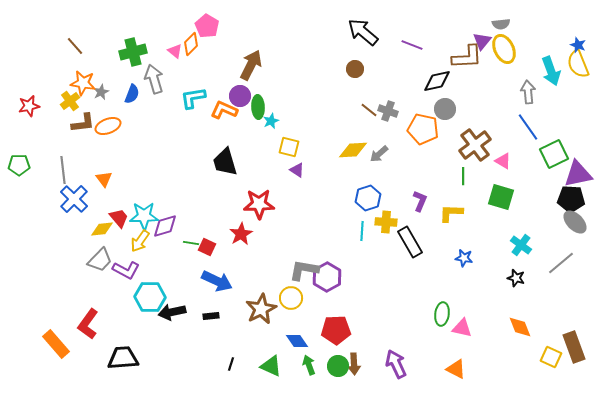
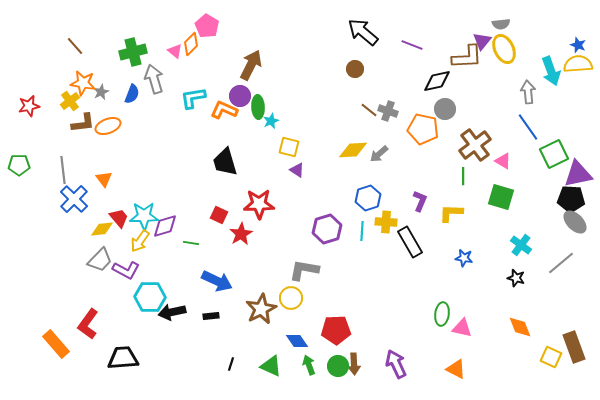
yellow semicircle at (578, 64): rotated 108 degrees clockwise
red square at (207, 247): moved 12 px right, 32 px up
purple hexagon at (327, 277): moved 48 px up; rotated 12 degrees clockwise
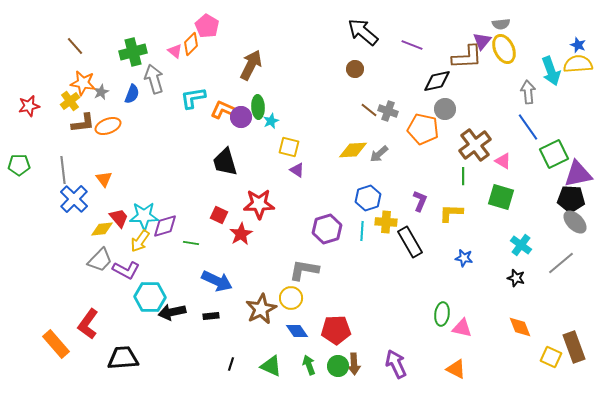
purple circle at (240, 96): moved 1 px right, 21 px down
blue diamond at (297, 341): moved 10 px up
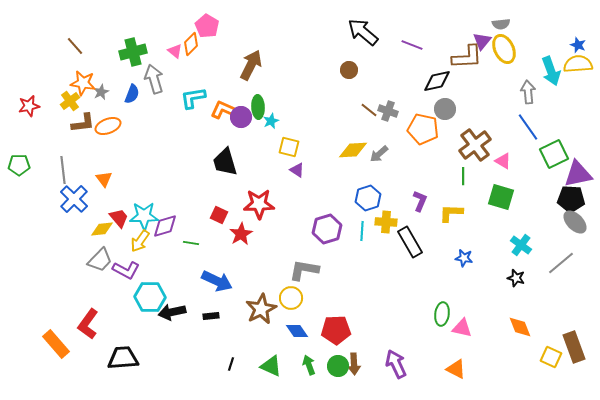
brown circle at (355, 69): moved 6 px left, 1 px down
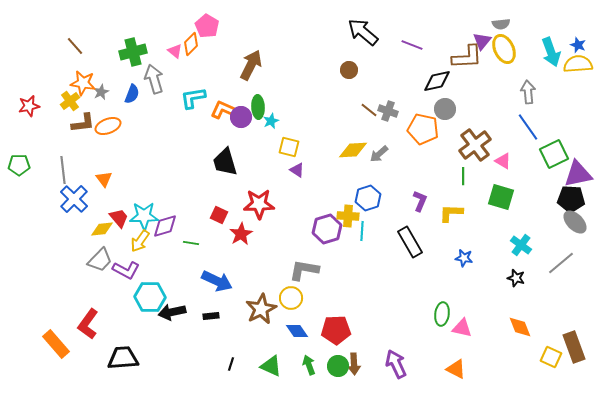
cyan arrow at (551, 71): moved 19 px up
yellow cross at (386, 222): moved 38 px left, 6 px up
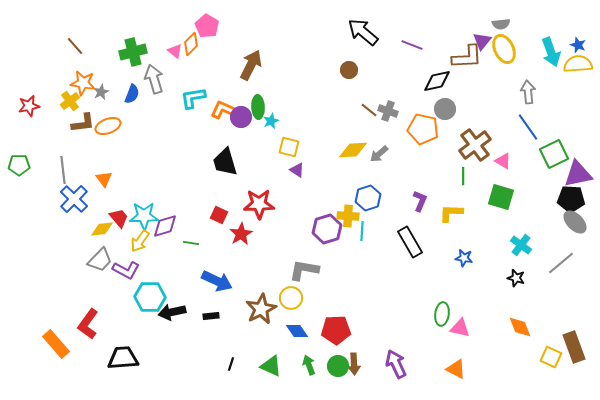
pink triangle at (462, 328): moved 2 px left
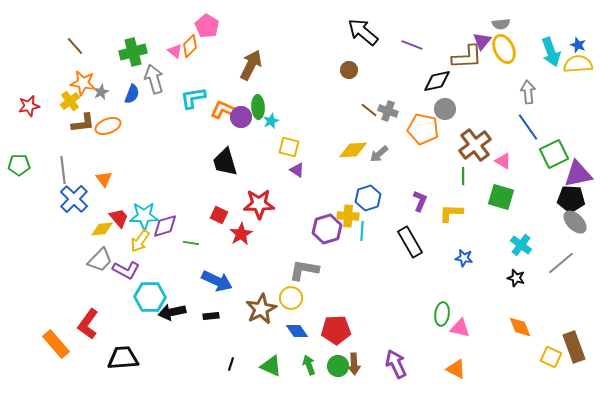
orange diamond at (191, 44): moved 1 px left, 2 px down
